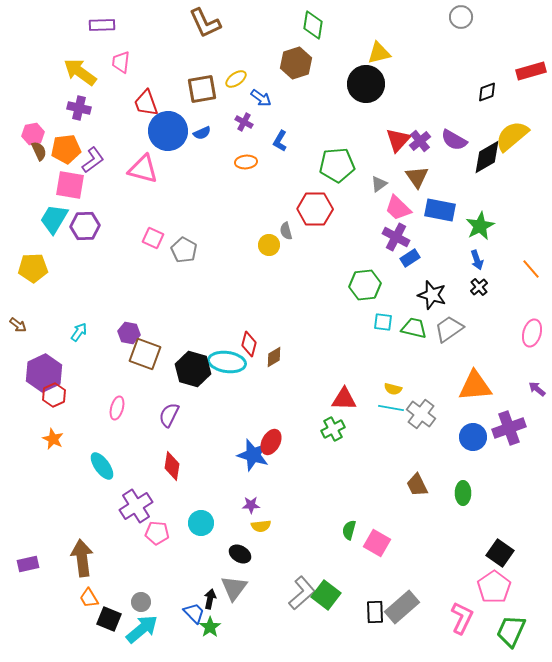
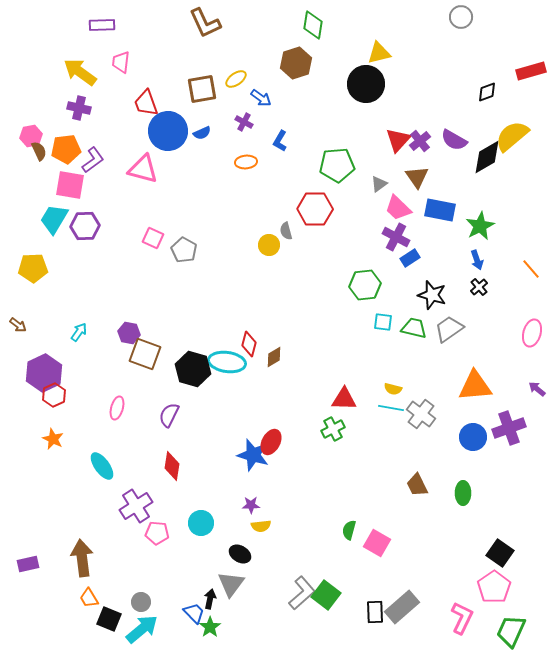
pink hexagon at (33, 134): moved 2 px left, 2 px down
gray triangle at (234, 588): moved 3 px left, 4 px up
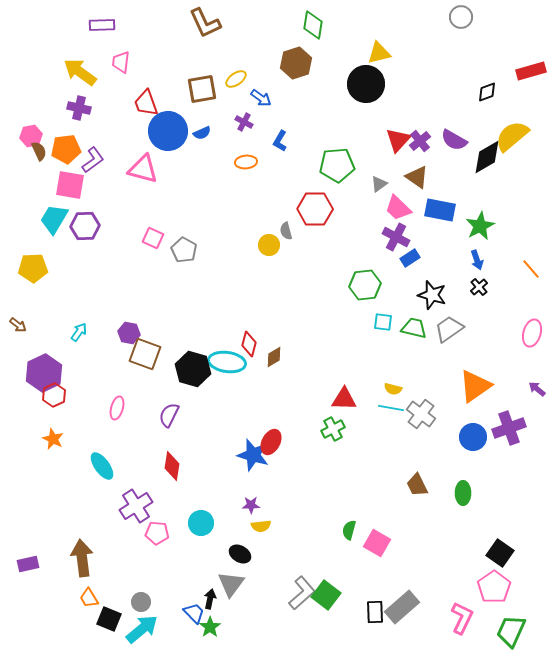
brown triangle at (417, 177): rotated 20 degrees counterclockwise
orange triangle at (475, 386): rotated 30 degrees counterclockwise
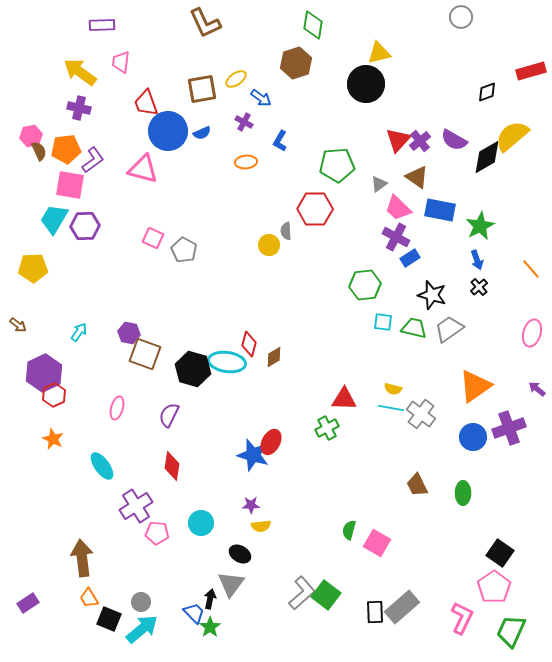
gray semicircle at (286, 231): rotated 12 degrees clockwise
green cross at (333, 429): moved 6 px left, 1 px up
purple rectangle at (28, 564): moved 39 px down; rotated 20 degrees counterclockwise
